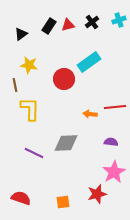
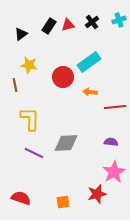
red circle: moved 1 px left, 2 px up
yellow L-shape: moved 10 px down
orange arrow: moved 22 px up
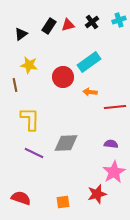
purple semicircle: moved 2 px down
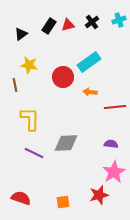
red star: moved 2 px right, 1 px down
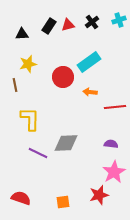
black triangle: moved 1 px right; rotated 32 degrees clockwise
yellow star: moved 1 px left, 1 px up; rotated 24 degrees counterclockwise
purple line: moved 4 px right
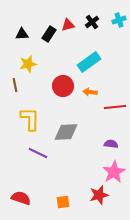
black rectangle: moved 8 px down
red circle: moved 9 px down
gray diamond: moved 11 px up
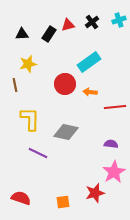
red circle: moved 2 px right, 2 px up
gray diamond: rotated 15 degrees clockwise
red star: moved 4 px left, 2 px up
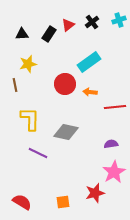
red triangle: rotated 24 degrees counterclockwise
purple semicircle: rotated 16 degrees counterclockwise
red semicircle: moved 1 px right, 4 px down; rotated 12 degrees clockwise
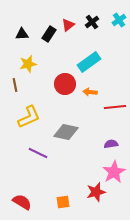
cyan cross: rotated 16 degrees counterclockwise
yellow L-shape: moved 1 px left, 2 px up; rotated 65 degrees clockwise
red star: moved 1 px right, 1 px up
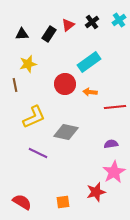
yellow L-shape: moved 5 px right
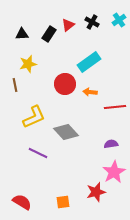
black cross: rotated 24 degrees counterclockwise
gray diamond: rotated 35 degrees clockwise
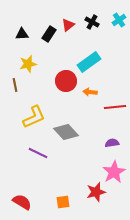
red circle: moved 1 px right, 3 px up
purple semicircle: moved 1 px right, 1 px up
